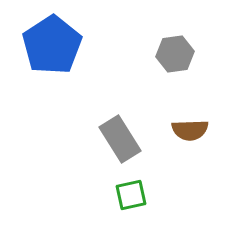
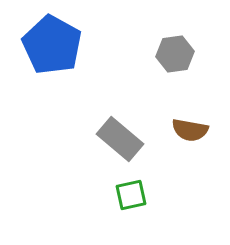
blue pentagon: rotated 10 degrees counterclockwise
brown semicircle: rotated 12 degrees clockwise
gray rectangle: rotated 18 degrees counterclockwise
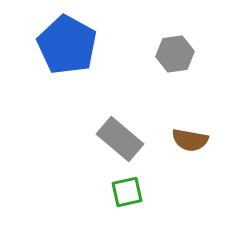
blue pentagon: moved 15 px right
brown semicircle: moved 10 px down
green square: moved 4 px left, 3 px up
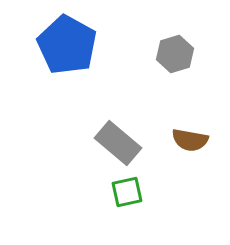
gray hexagon: rotated 9 degrees counterclockwise
gray rectangle: moved 2 px left, 4 px down
